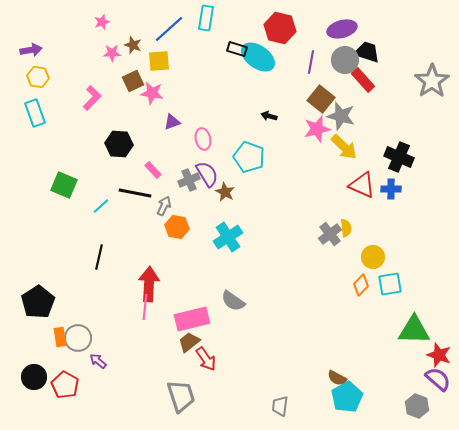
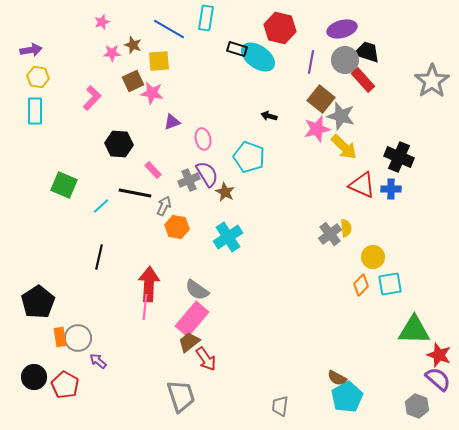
blue line at (169, 29): rotated 72 degrees clockwise
cyan rectangle at (35, 113): moved 2 px up; rotated 20 degrees clockwise
gray semicircle at (233, 301): moved 36 px left, 11 px up
pink rectangle at (192, 319): rotated 36 degrees counterclockwise
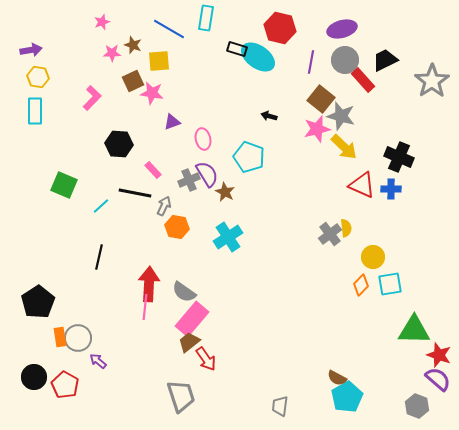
black trapezoid at (367, 52): moved 18 px right, 8 px down; rotated 44 degrees counterclockwise
gray semicircle at (197, 290): moved 13 px left, 2 px down
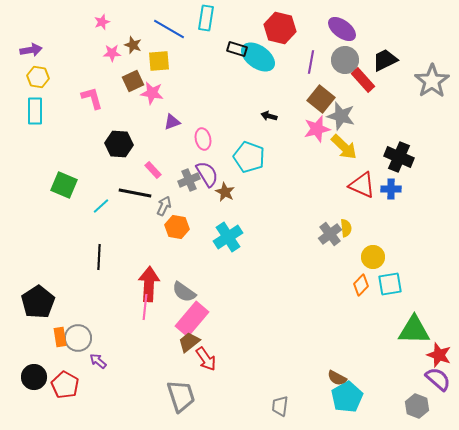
purple ellipse at (342, 29): rotated 52 degrees clockwise
pink L-shape at (92, 98): rotated 60 degrees counterclockwise
black line at (99, 257): rotated 10 degrees counterclockwise
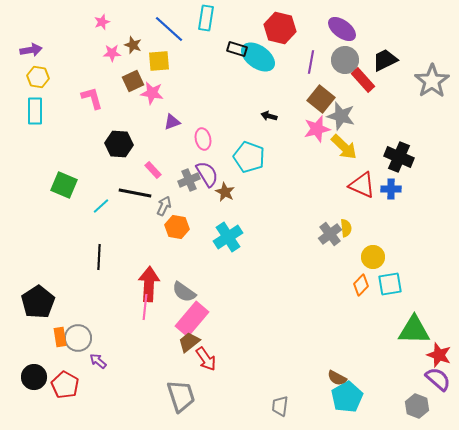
blue line at (169, 29): rotated 12 degrees clockwise
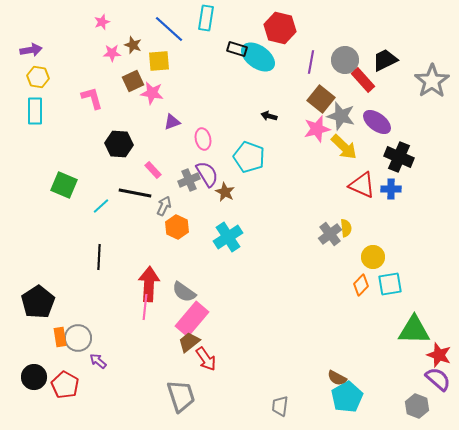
purple ellipse at (342, 29): moved 35 px right, 93 px down
orange hexagon at (177, 227): rotated 15 degrees clockwise
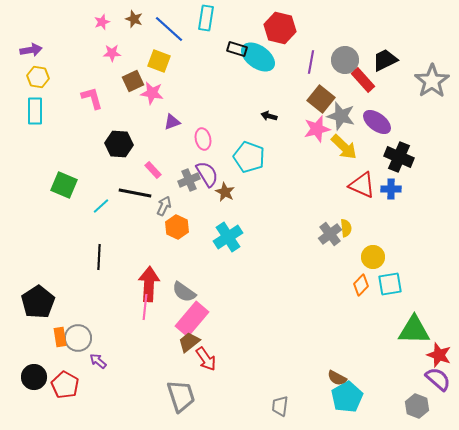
brown star at (133, 45): moved 1 px right, 26 px up
yellow square at (159, 61): rotated 25 degrees clockwise
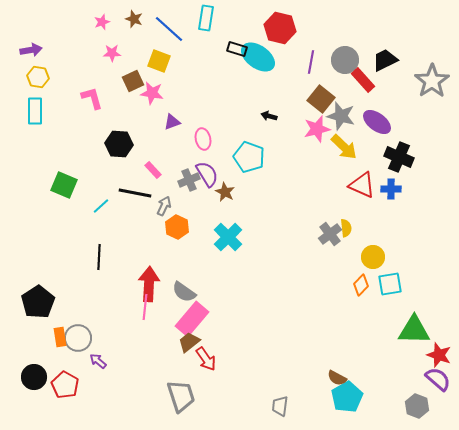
cyan cross at (228, 237): rotated 12 degrees counterclockwise
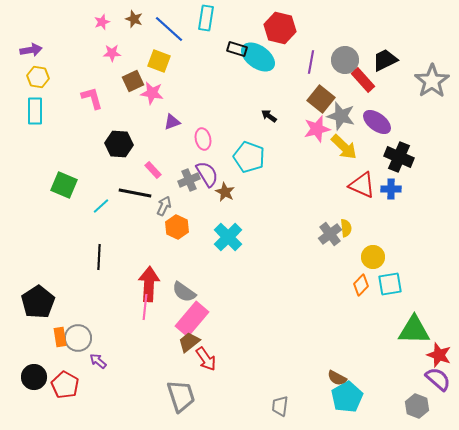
black arrow at (269, 116): rotated 21 degrees clockwise
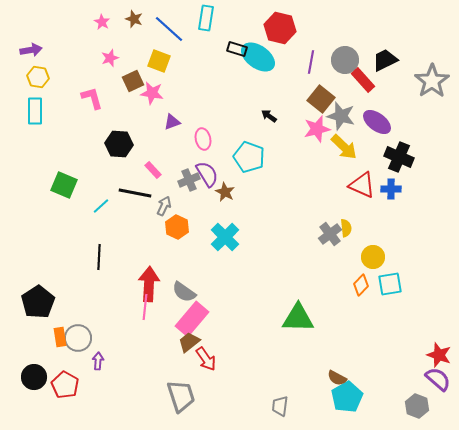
pink star at (102, 22): rotated 21 degrees counterclockwise
pink star at (112, 53): moved 2 px left, 5 px down; rotated 18 degrees counterclockwise
cyan cross at (228, 237): moved 3 px left
green triangle at (414, 330): moved 116 px left, 12 px up
purple arrow at (98, 361): rotated 54 degrees clockwise
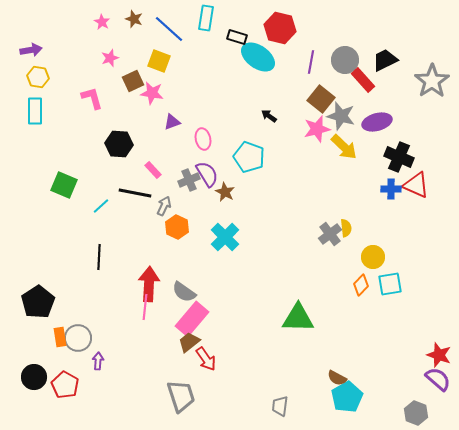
black rectangle at (237, 49): moved 12 px up
purple ellipse at (377, 122): rotated 52 degrees counterclockwise
red triangle at (362, 185): moved 54 px right
gray hexagon at (417, 406): moved 1 px left, 7 px down
